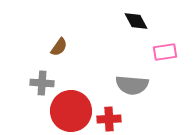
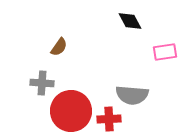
black diamond: moved 6 px left
gray semicircle: moved 10 px down
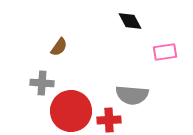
red cross: moved 1 px down
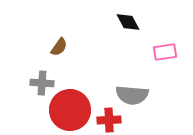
black diamond: moved 2 px left, 1 px down
red circle: moved 1 px left, 1 px up
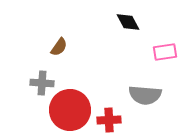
gray semicircle: moved 13 px right
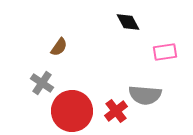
gray cross: rotated 30 degrees clockwise
red circle: moved 2 px right, 1 px down
red cross: moved 7 px right, 9 px up; rotated 35 degrees counterclockwise
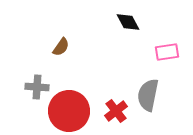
brown semicircle: moved 2 px right
pink rectangle: moved 2 px right
gray cross: moved 5 px left, 4 px down; rotated 30 degrees counterclockwise
gray semicircle: moved 3 px right; rotated 96 degrees clockwise
red circle: moved 3 px left
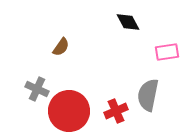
gray cross: moved 2 px down; rotated 20 degrees clockwise
red cross: rotated 15 degrees clockwise
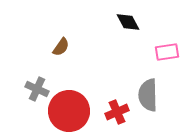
gray semicircle: rotated 12 degrees counterclockwise
red cross: moved 1 px right, 1 px down
